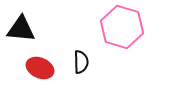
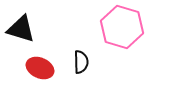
black triangle: rotated 12 degrees clockwise
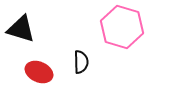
red ellipse: moved 1 px left, 4 px down
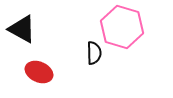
black triangle: moved 1 px right; rotated 12 degrees clockwise
black semicircle: moved 13 px right, 9 px up
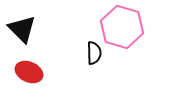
black triangle: rotated 16 degrees clockwise
red ellipse: moved 10 px left
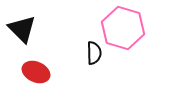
pink hexagon: moved 1 px right, 1 px down
red ellipse: moved 7 px right
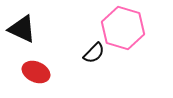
black triangle: rotated 20 degrees counterclockwise
black semicircle: rotated 45 degrees clockwise
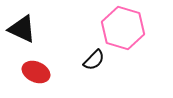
black semicircle: moved 7 px down
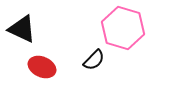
red ellipse: moved 6 px right, 5 px up
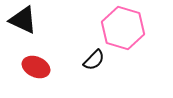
black triangle: moved 1 px right, 9 px up
red ellipse: moved 6 px left
